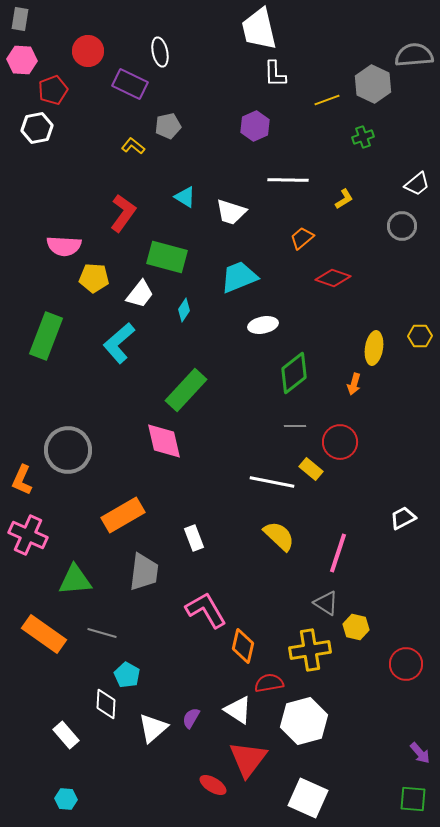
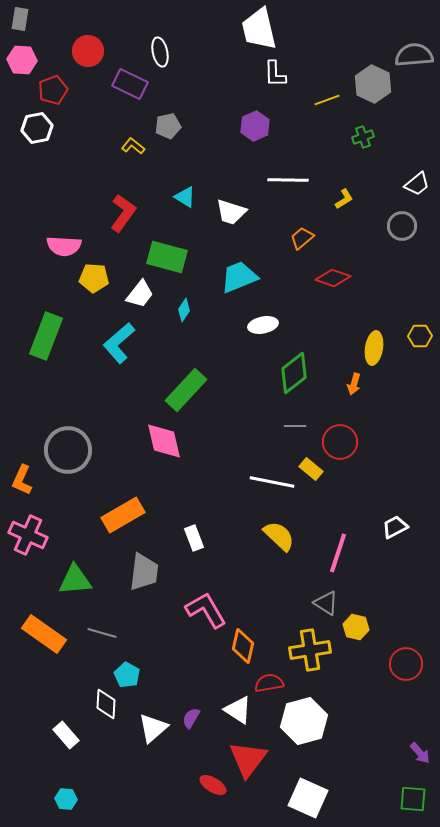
white trapezoid at (403, 518): moved 8 px left, 9 px down
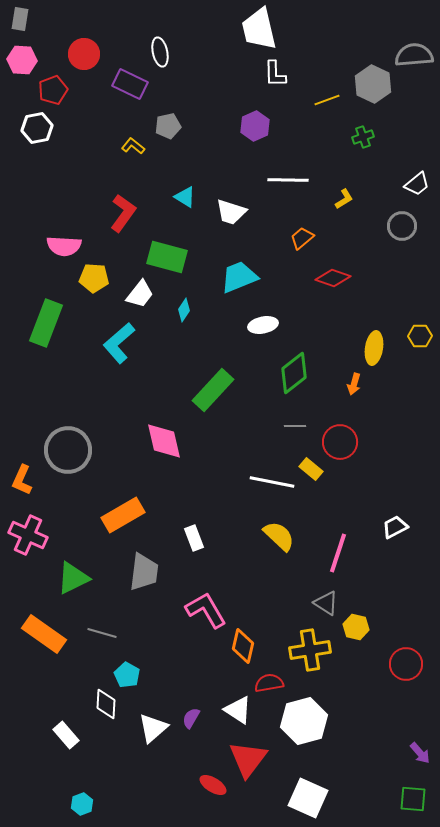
red circle at (88, 51): moved 4 px left, 3 px down
green rectangle at (46, 336): moved 13 px up
green rectangle at (186, 390): moved 27 px right
green triangle at (75, 580): moved 2 px left, 2 px up; rotated 21 degrees counterclockwise
cyan hexagon at (66, 799): moved 16 px right, 5 px down; rotated 25 degrees counterclockwise
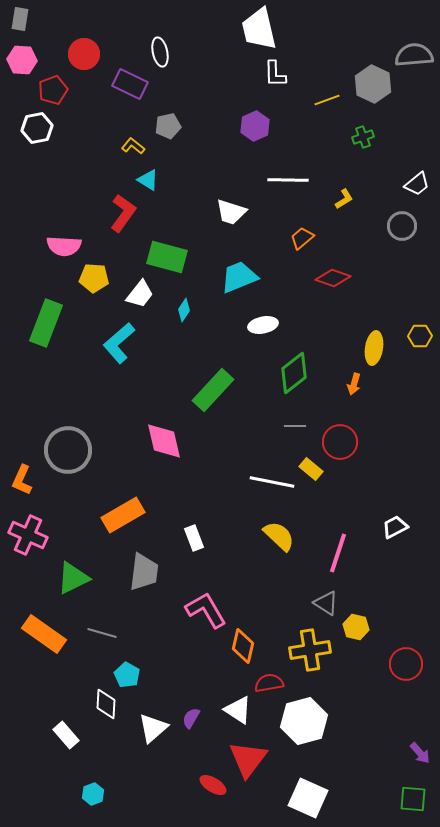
cyan triangle at (185, 197): moved 37 px left, 17 px up
cyan hexagon at (82, 804): moved 11 px right, 10 px up
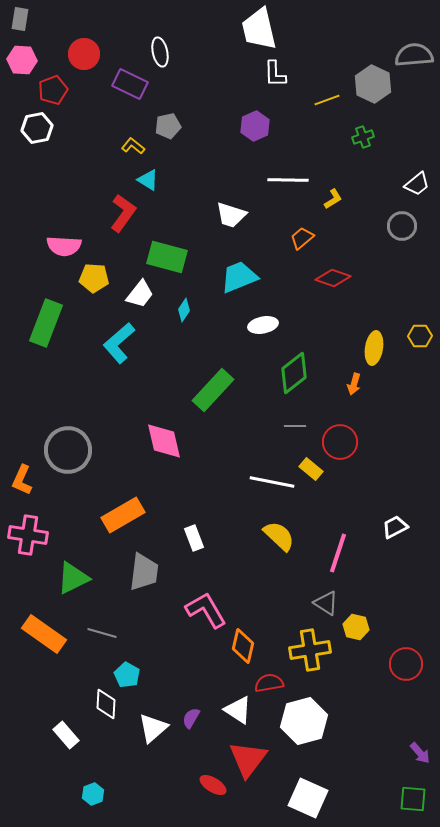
yellow L-shape at (344, 199): moved 11 px left
white trapezoid at (231, 212): moved 3 px down
pink cross at (28, 535): rotated 15 degrees counterclockwise
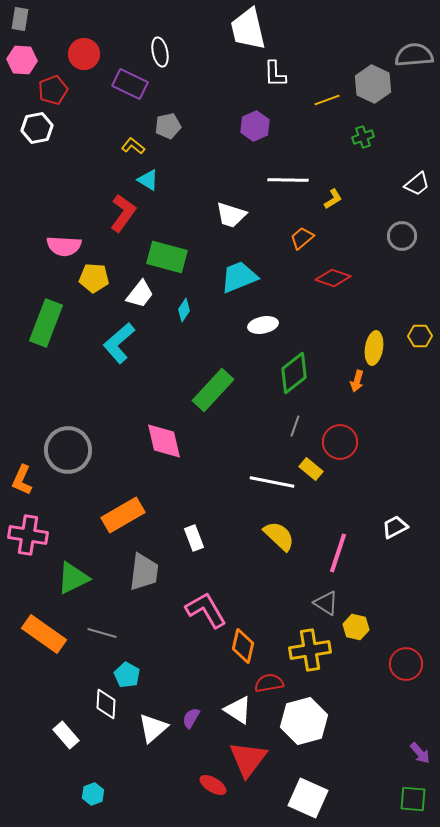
white trapezoid at (259, 29): moved 11 px left
gray circle at (402, 226): moved 10 px down
orange arrow at (354, 384): moved 3 px right, 3 px up
gray line at (295, 426): rotated 70 degrees counterclockwise
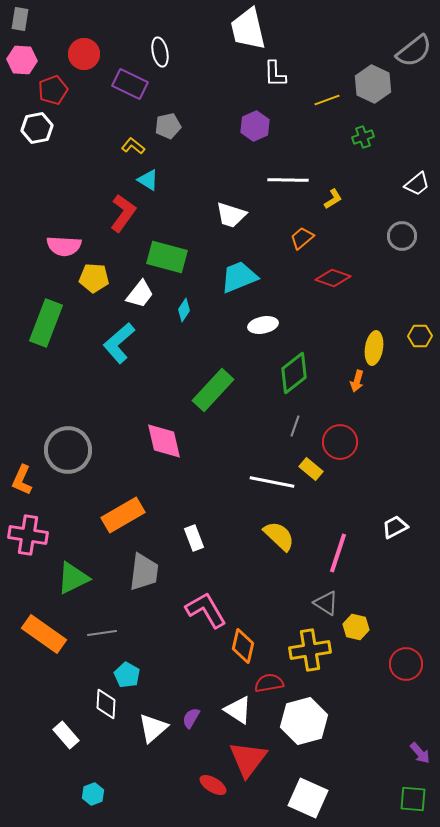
gray semicircle at (414, 55): moved 4 px up; rotated 147 degrees clockwise
gray line at (102, 633): rotated 24 degrees counterclockwise
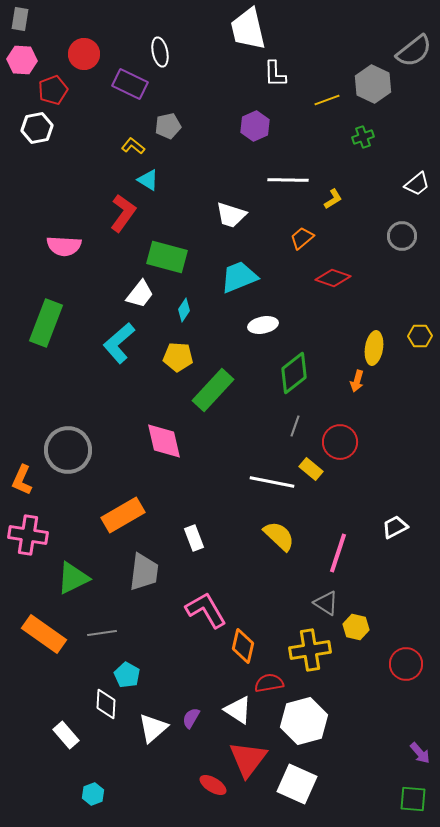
yellow pentagon at (94, 278): moved 84 px right, 79 px down
white square at (308, 798): moved 11 px left, 14 px up
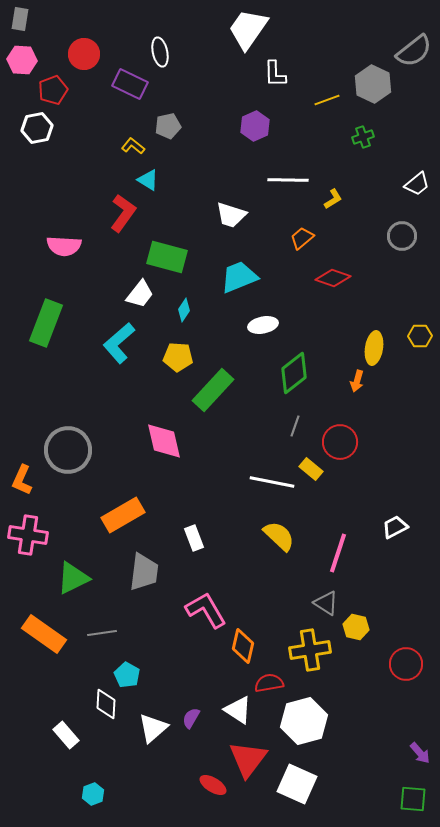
white trapezoid at (248, 29): rotated 48 degrees clockwise
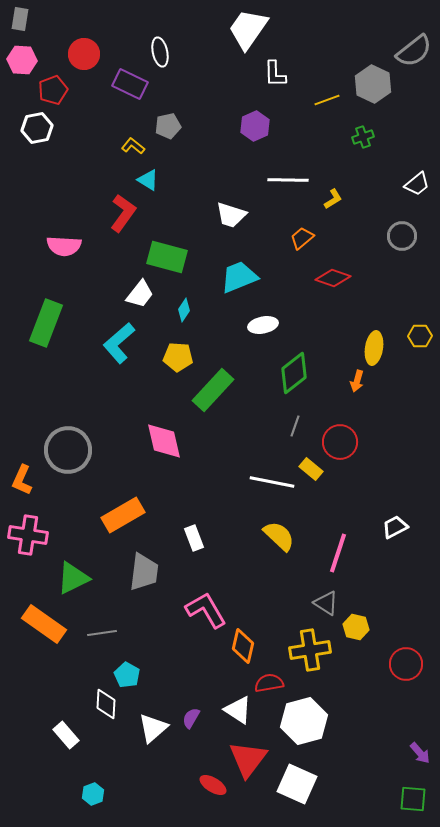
orange rectangle at (44, 634): moved 10 px up
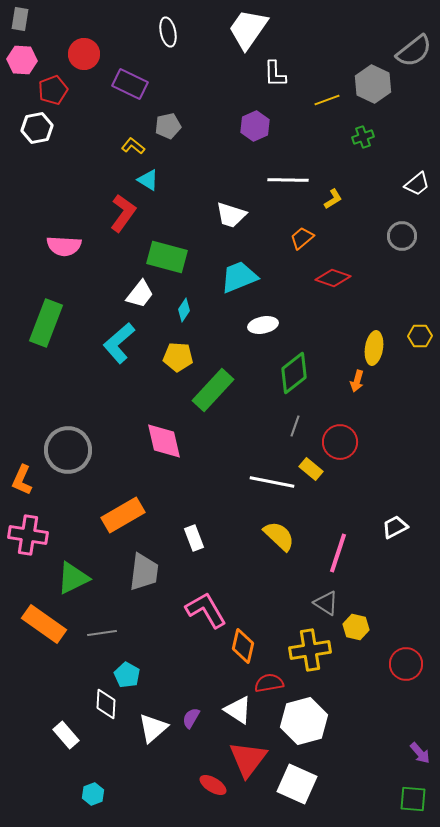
white ellipse at (160, 52): moved 8 px right, 20 px up
